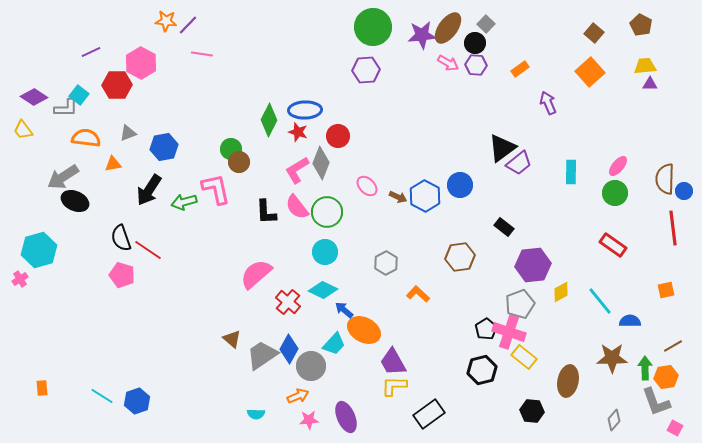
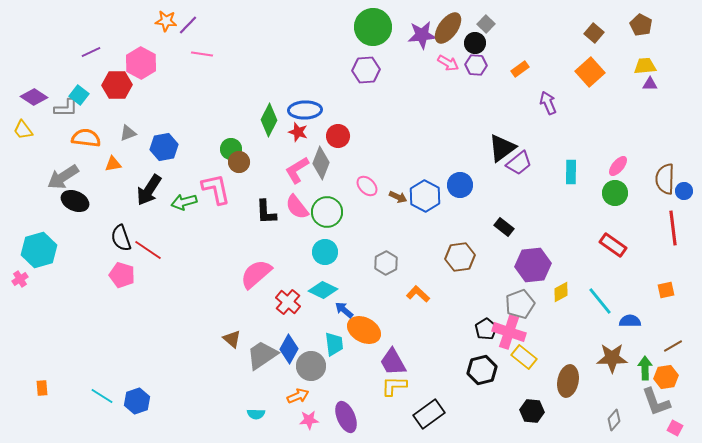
cyan trapezoid at (334, 344): rotated 50 degrees counterclockwise
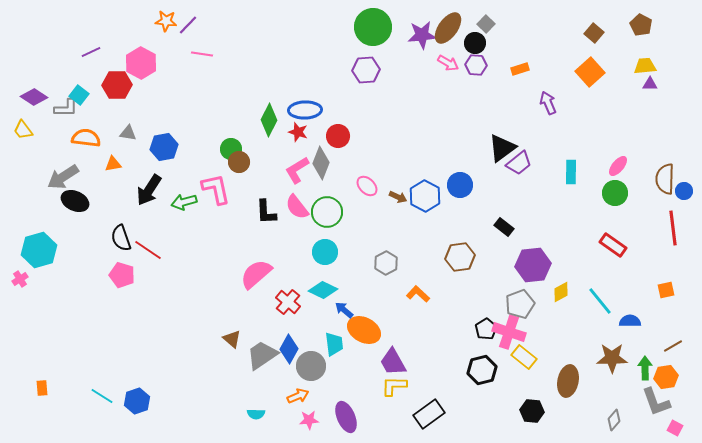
orange rectangle at (520, 69): rotated 18 degrees clockwise
gray triangle at (128, 133): rotated 30 degrees clockwise
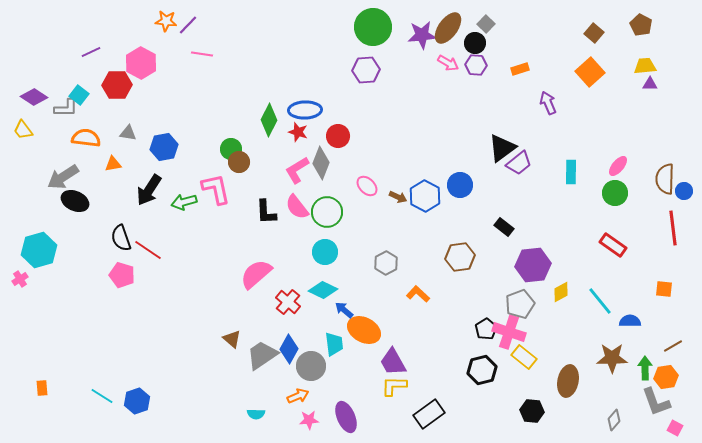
orange square at (666, 290): moved 2 px left, 1 px up; rotated 18 degrees clockwise
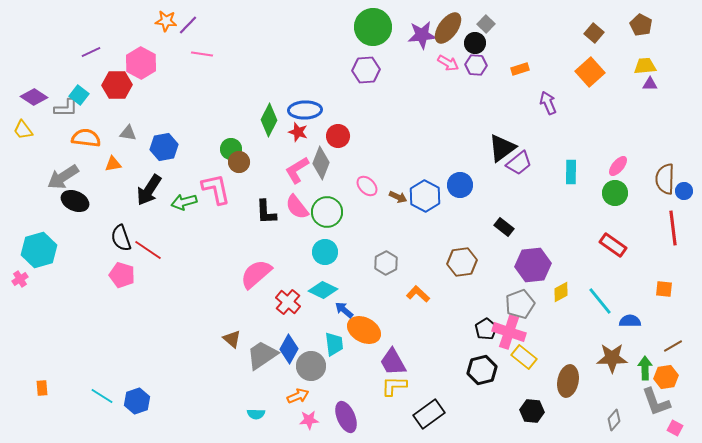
brown hexagon at (460, 257): moved 2 px right, 5 px down
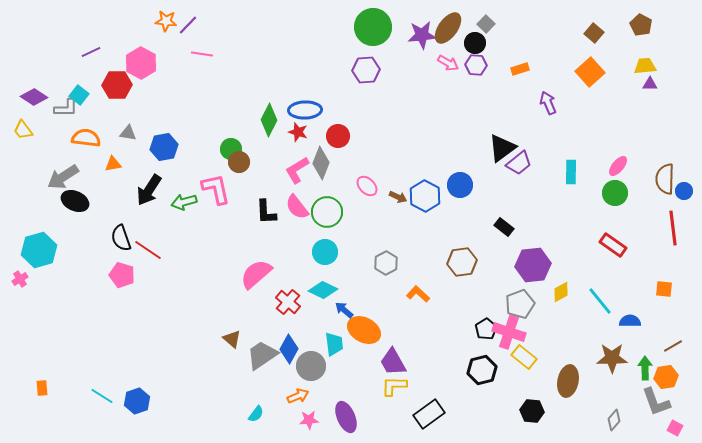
cyan semicircle at (256, 414): rotated 54 degrees counterclockwise
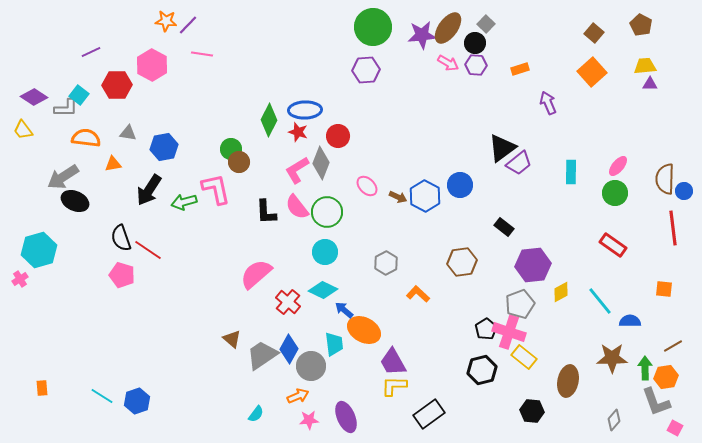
pink hexagon at (141, 63): moved 11 px right, 2 px down
orange square at (590, 72): moved 2 px right
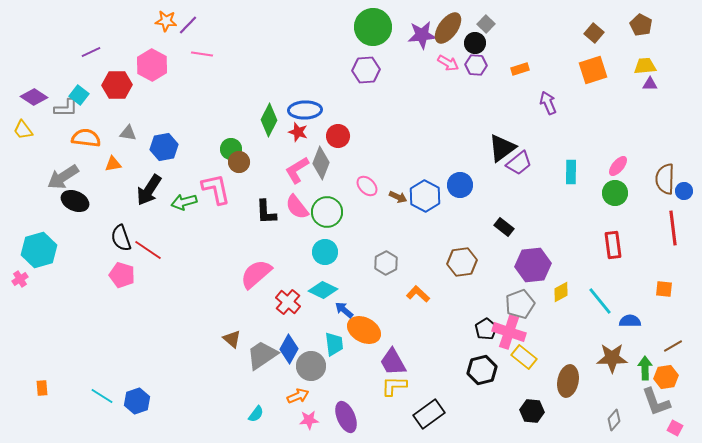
orange square at (592, 72): moved 1 px right, 2 px up; rotated 24 degrees clockwise
red rectangle at (613, 245): rotated 48 degrees clockwise
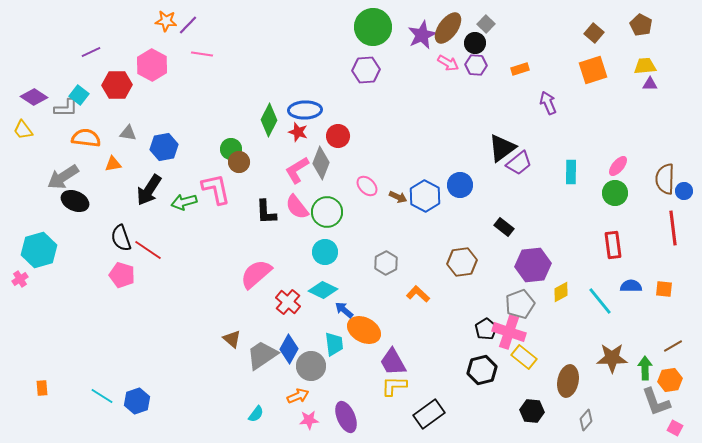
purple star at (422, 35): rotated 20 degrees counterclockwise
blue semicircle at (630, 321): moved 1 px right, 35 px up
orange hexagon at (666, 377): moved 4 px right, 3 px down
gray diamond at (614, 420): moved 28 px left
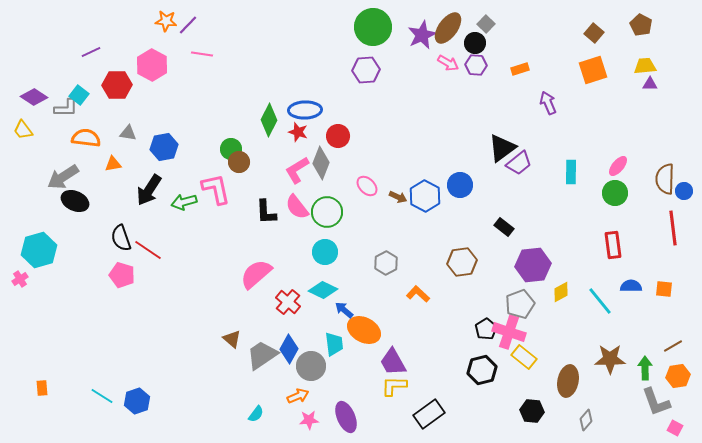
brown star at (612, 358): moved 2 px left, 1 px down
orange hexagon at (670, 380): moved 8 px right, 4 px up
